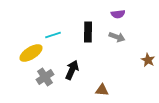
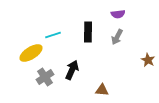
gray arrow: rotated 98 degrees clockwise
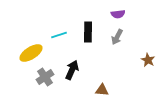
cyan line: moved 6 px right
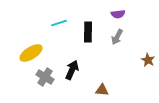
cyan line: moved 12 px up
gray cross: rotated 24 degrees counterclockwise
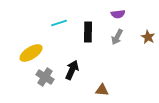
brown star: moved 23 px up
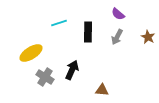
purple semicircle: rotated 48 degrees clockwise
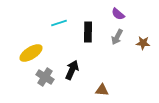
brown star: moved 5 px left, 6 px down; rotated 24 degrees counterclockwise
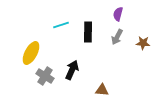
purple semicircle: rotated 64 degrees clockwise
cyan line: moved 2 px right, 2 px down
yellow ellipse: rotated 30 degrees counterclockwise
gray cross: moved 1 px up
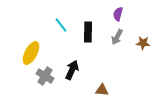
cyan line: rotated 70 degrees clockwise
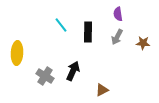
purple semicircle: rotated 24 degrees counterclockwise
yellow ellipse: moved 14 px left; rotated 25 degrees counterclockwise
black arrow: moved 1 px right, 1 px down
brown triangle: rotated 32 degrees counterclockwise
